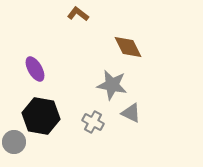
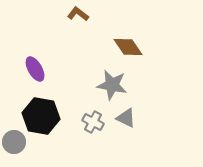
brown diamond: rotated 8 degrees counterclockwise
gray triangle: moved 5 px left, 5 px down
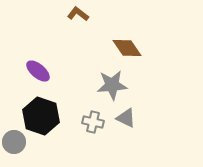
brown diamond: moved 1 px left, 1 px down
purple ellipse: moved 3 px right, 2 px down; rotated 20 degrees counterclockwise
gray star: rotated 16 degrees counterclockwise
black hexagon: rotated 9 degrees clockwise
gray cross: rotated 15 degrees counterclockwise
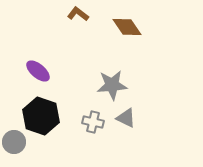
brown diamond: moved 21 px up
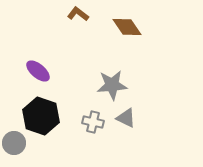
gray circle: moved 1 px down
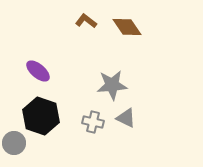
brown L-shape: moved 8 px right, 7 px down
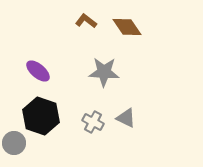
gray star: moved 8 px left, 13 px up; rotated 8 degrees clockwise
gray cross: rotated 15 degrees clockwise
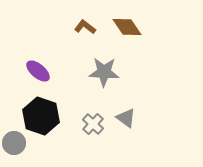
brown L-shape: moved 1 px left, 6 px down
gray triangle: rotated 10 degrees clockwise
gray cross: moved 2 px down; rotated 15 degrees clockwise
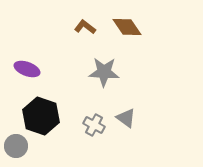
purple ellipse: moved 11 px left, 2 px up; rotated 20 degrees counterclockwise
gray cross: moved 1 px right, 1 px down; rotated 15 degrees counterclockwise
gray circle: moved 2 px right, 3 px down
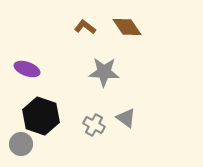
gray circle: moved 5 px right, 2 px up
